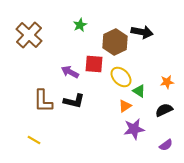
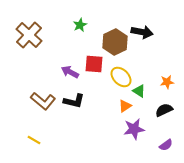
brown L-shape: rotated 50 degrees counterclockwise
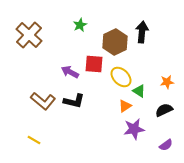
black arrow: rotated 95 degrees counterclockwise
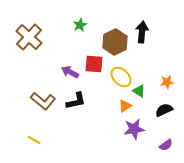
brown cross: moved 2 px down
black L-shape: moved 2 px right; rotated 25 degrees counterclockwise
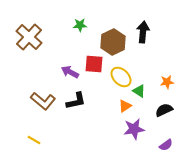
green star: rotated 24 degrees clockwise
black arrow: moved 1 px right
brown hexagon: moved 2 px left
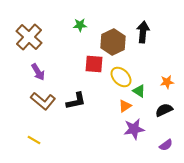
purple arrow: moved 32 px left; rotated 150 degrees counterclockwise
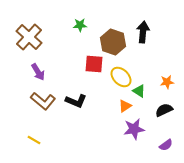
brown hexagon: rotated 15 degrees counterclockwise
black L-shape: rotated 35 degrees clockwise
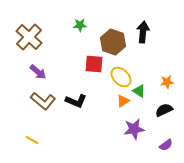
purple arrow: rotated 18 degrees counterclockwise
orange triangle: moved 2 px left, 5 px up
yellow line: moved 2 px left
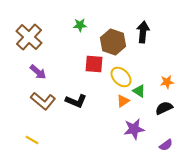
black semicircle: moved 2 px up
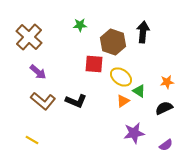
yellow ellipse: rotated 10 degrees counterclockwise
purple star: moved 4 px down
